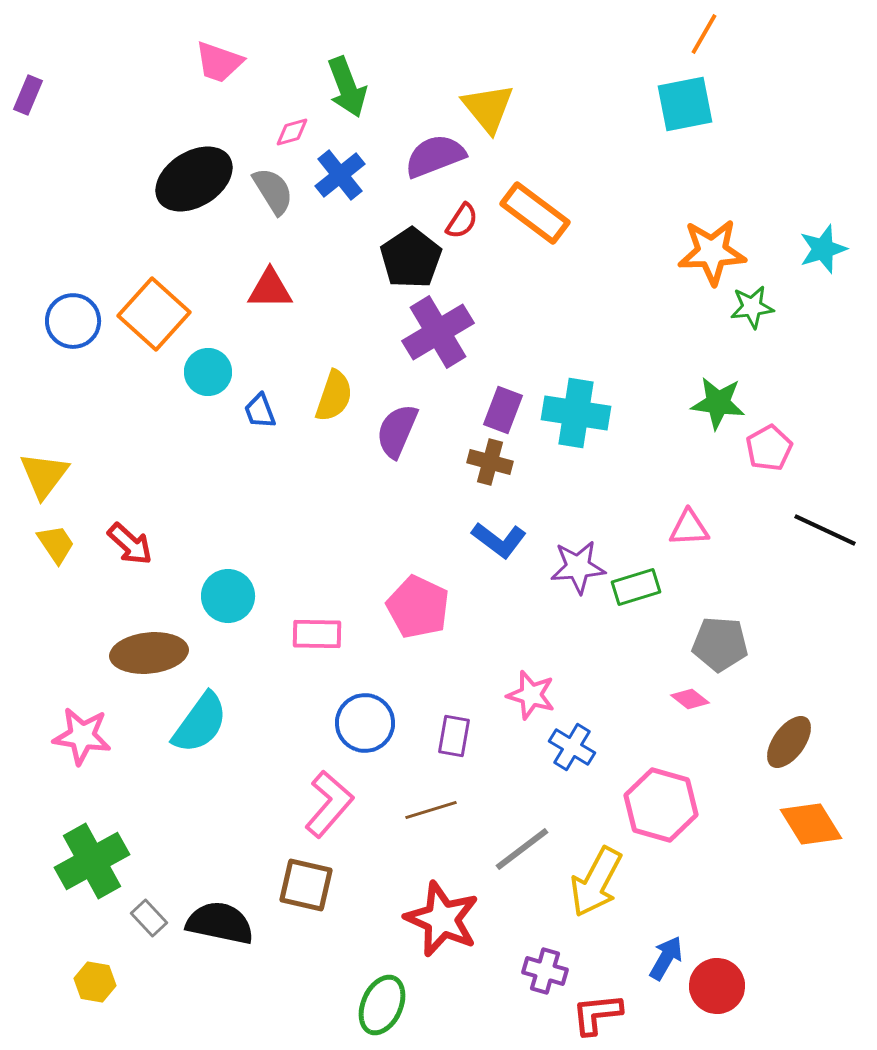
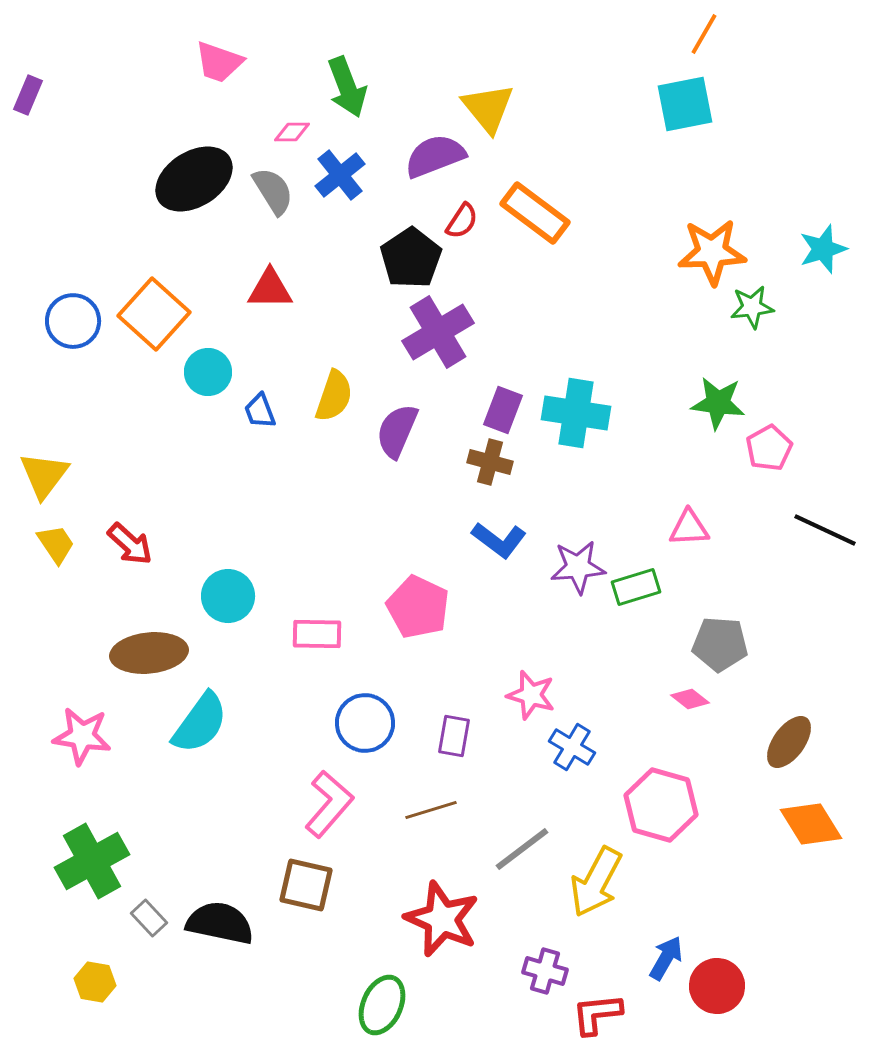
pink diamond at (292, 132): rotated 15 degrees clockwise
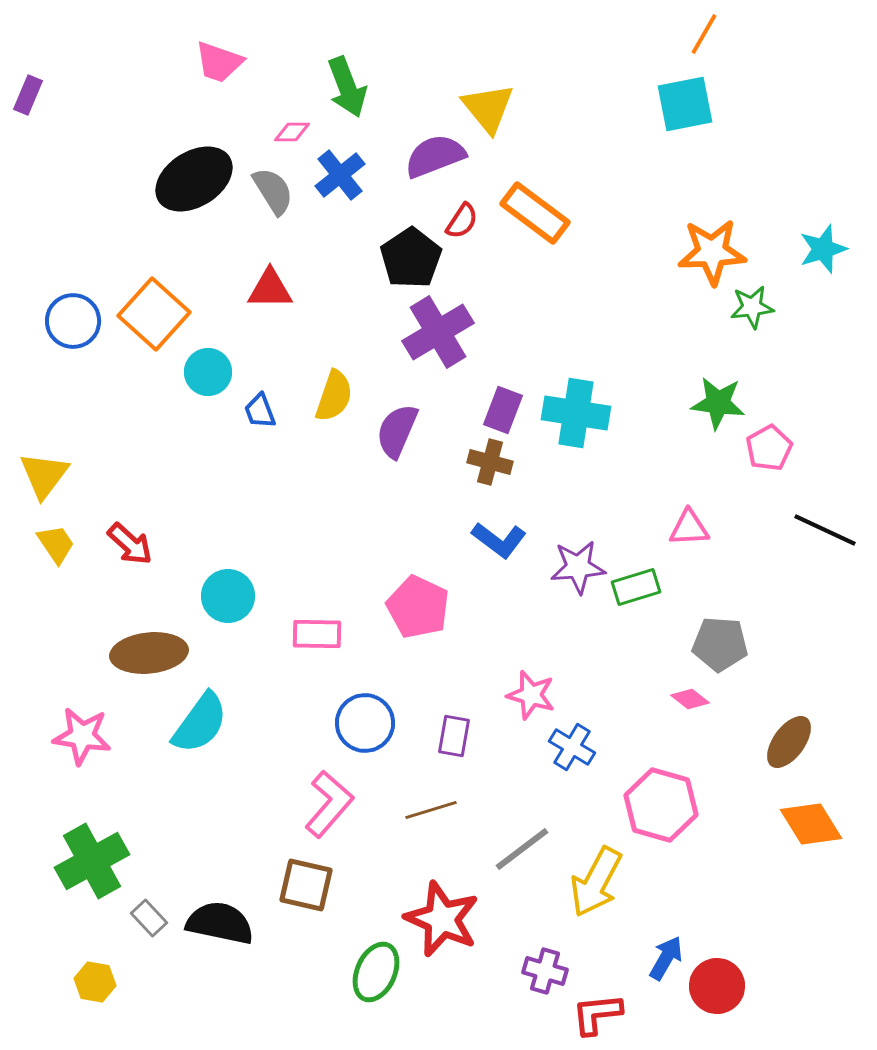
green ellipse at (382, 1005): moved 6 px left, 33 px up
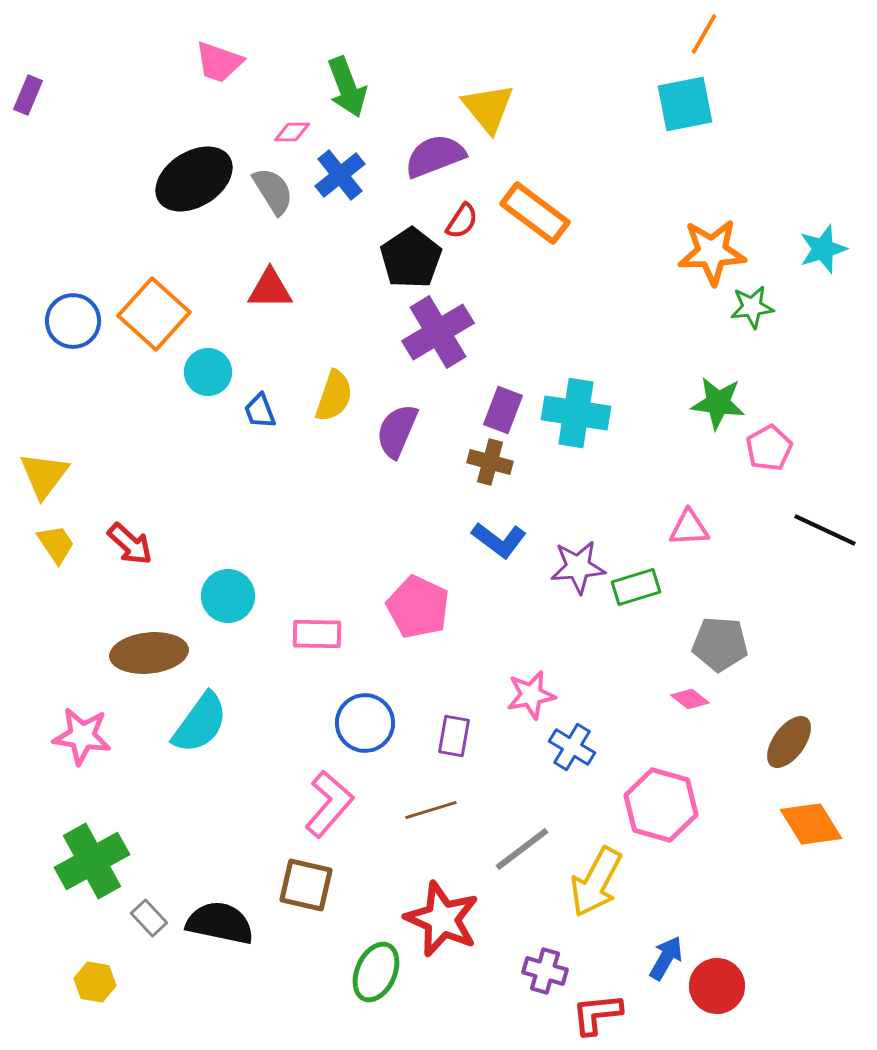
pink star at (531, 695): rotated 27 degrees counterclockwise
